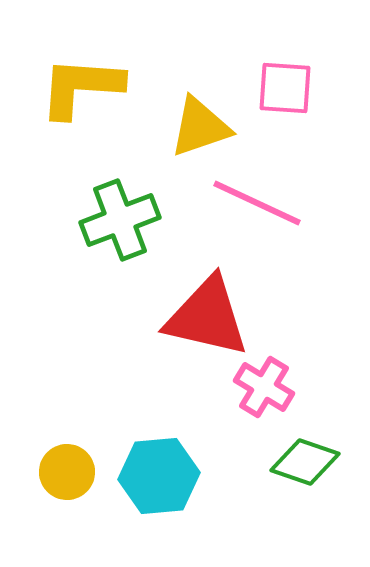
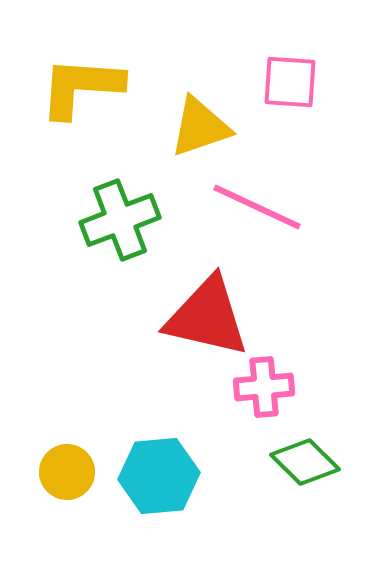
pink square: moved 5 px right, 6 px up
pink line: moved 4 px down
pink cross: rotated 36 degrees counterclockwise
green diamond: rotated 26 degrees clockwise
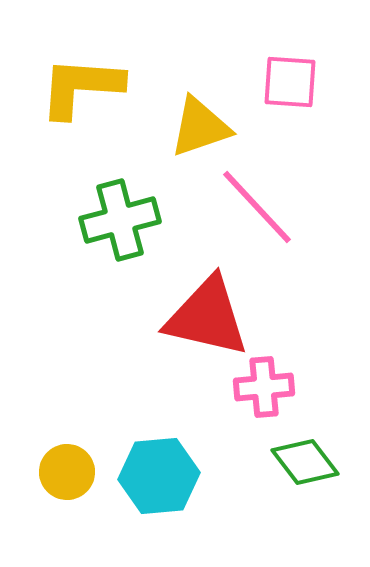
pink line: rotated 22 degrees clockwise
green cross: rotated 6 degrees clockwise
green diamond: rotated 8 degrees clockwise
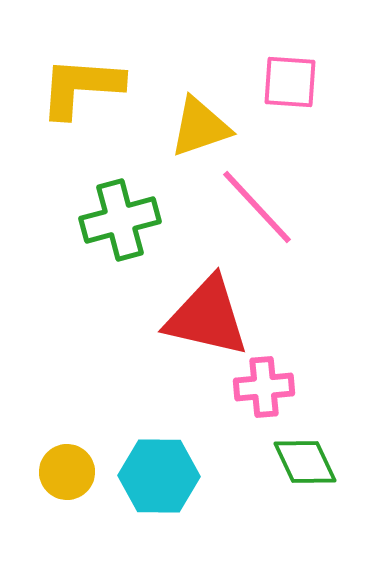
green diamond: rotated 12 degrees clockwise
cyan hexagon: rotated 6 degrees clockwise
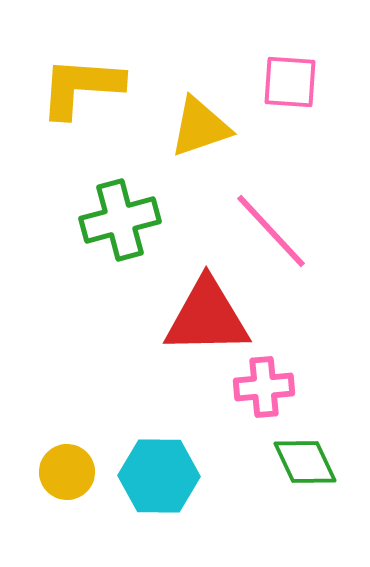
pink line: moved 14 px right, 24 px down
red triangle: rotated 14 degrees counterclockwise
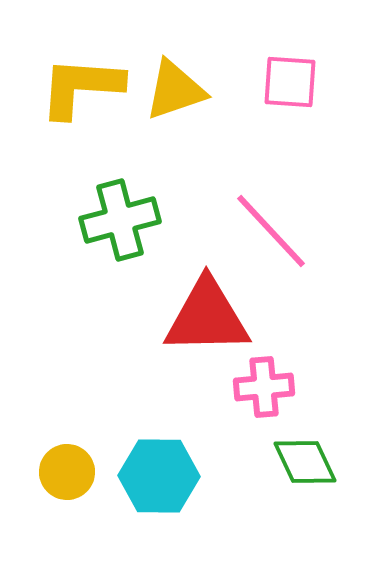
yellow triangle: moved 25 px left, 37 px up
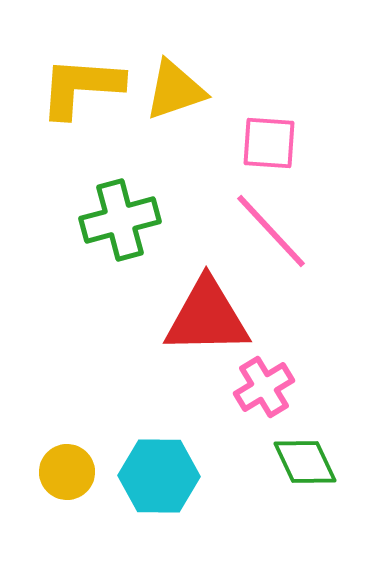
pink square: moved 21 px left, 61 px down
pink cross: rotated 26 degrees counterclockwise
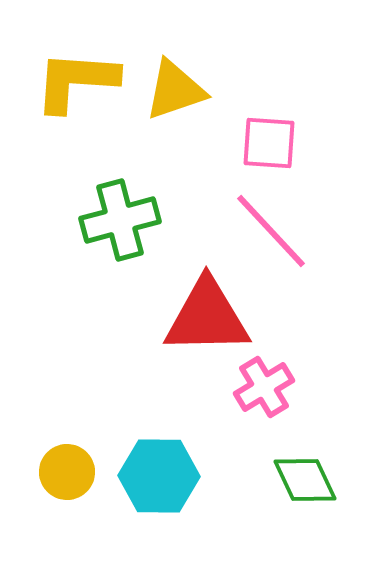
yellow L-shape: moved 5 px left, 6 px up
green diamond: moved 18 px down
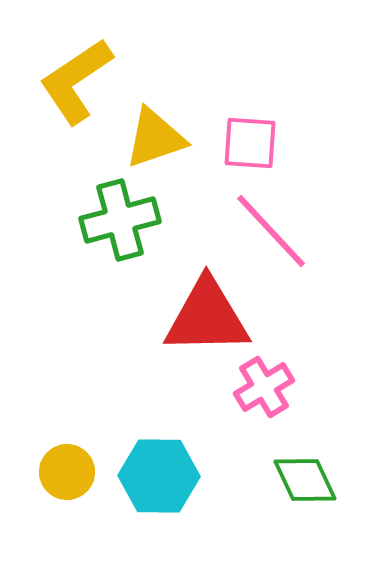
yellow L-shape: rotated 38 degrees counterclockwise
yellow triangle: moved 20 px left, 48 px down
pink square: moved 19 px left
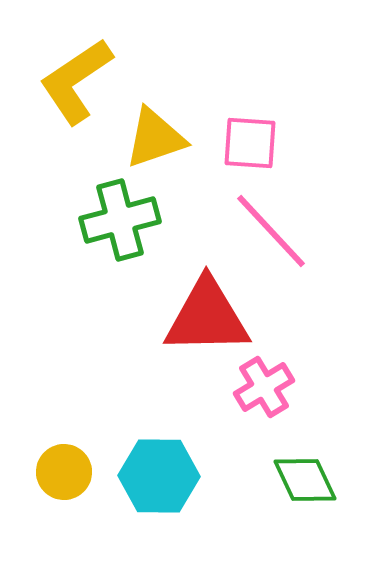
yellow circle: moved 3 px left
